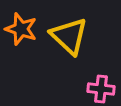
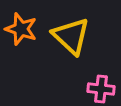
yellow triangle: moved 2 px right
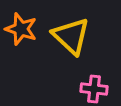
pink cross: moved 7 px left
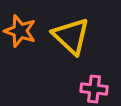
orange star: moved 1 px left, 2 px down
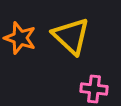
orange star: moved 7 px down
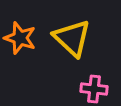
yellow triangle: moved 1 px right, 2 px down
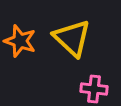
orange star: moved 3 px down
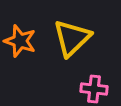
yellow triangle: rotated 33 degrees clockwise
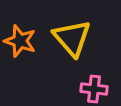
yellow triangle: rotated 27 degrees counterclockwise
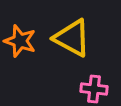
yellow triangle: rotated 21 degrees counterclockwise
